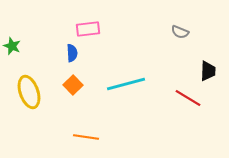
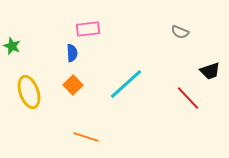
black trapezoid: moved 2 px right; rotated 70 degrees clockwise
cyan line: rotated 27 degrees counterclockwise
red line: rotated 16 degrees clockwise
orange line: rotated 10 degrees clockwise
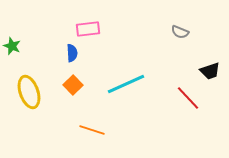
cyan line: rotated 18 degrees clockwise
orange line: moved 6 px right, 7 px up
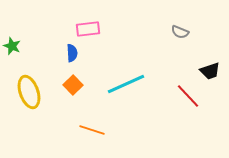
red line: moved 2 px up
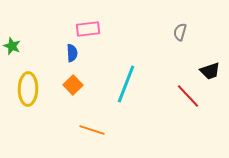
gray semicircle: rotated 84 degrees clockwise
cyan line: rotated 45 degrees counterclockwise
yellow ellipse: moved 1 px left, 3 px up; rotated 20 degrees clockwise
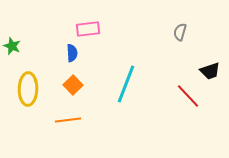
orange line: moved 24 px left, 10 px up; rotated 25 degrees counterclockwise
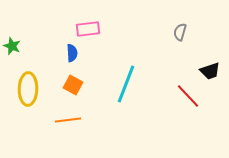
orange square: rotated 18 degrees counterclockwise
